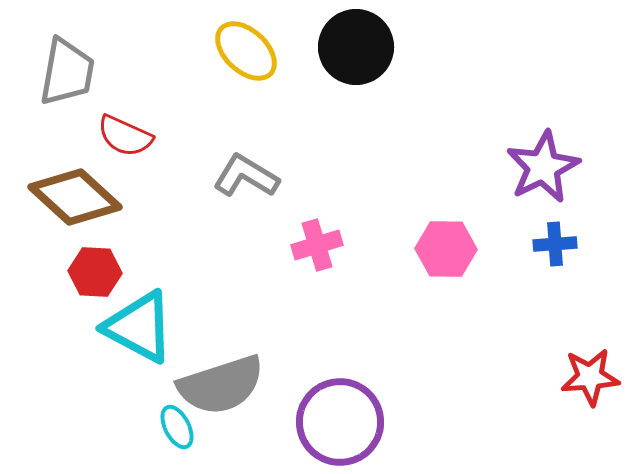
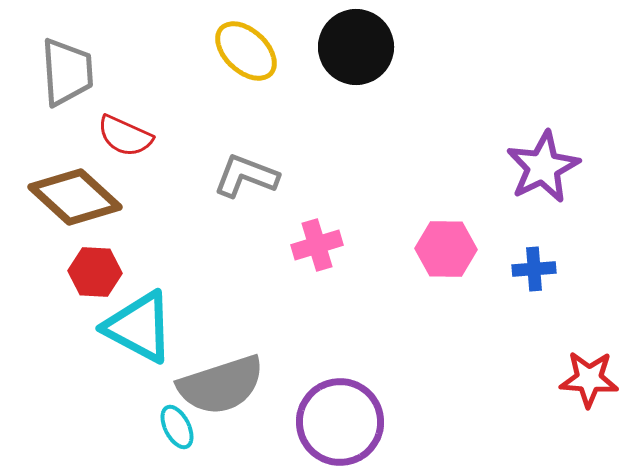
gray trapezoid: rotated 14 degrees counterclockwise
gray L-shape: rotated 10 degrees counterclockwise
blue cross: moved 21 px left, 25 px down
red star: moved 1 px left, 2 px down; rotated 8 degrees clockwise
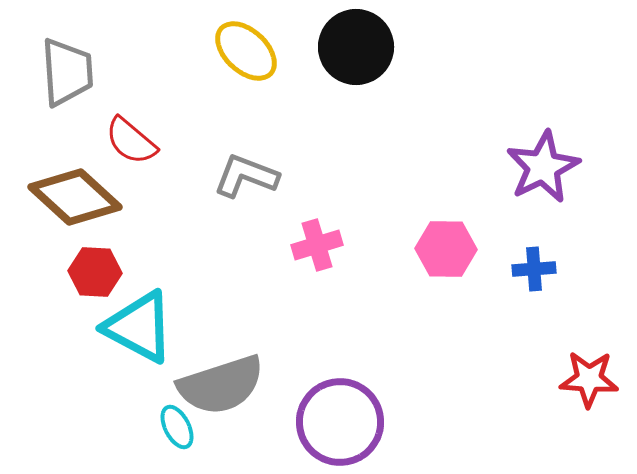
red semicircle: moved 6 px right, 5 px down; rotated 16 degrees clockwise
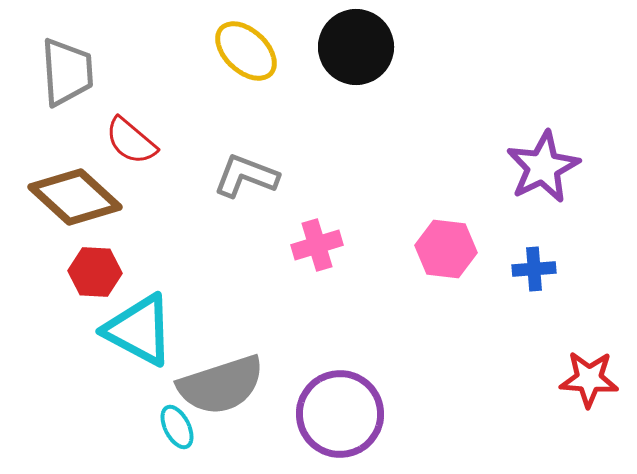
pink hexagon: rotated 6 degrees clockwise
cyan triangle: moved 3 px down
purple circle: moved 8 px up
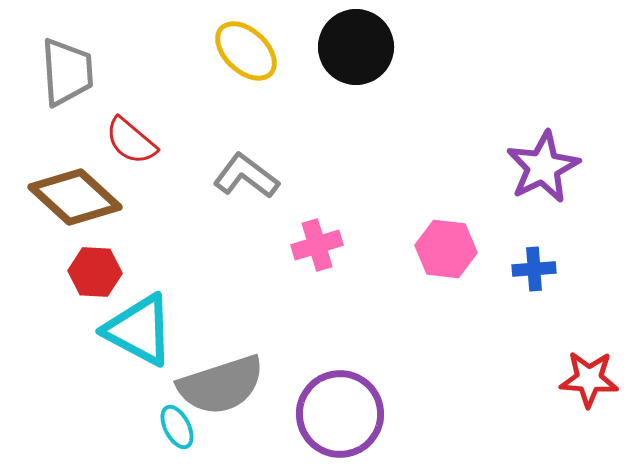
gray L-shape: rotated 16 degrees clockwise
